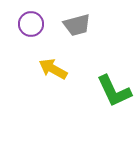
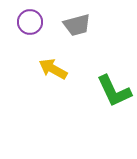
purple circle: moved 1 px left, 2 px up
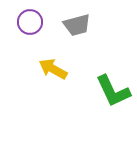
green L-shape: moved 1 px left
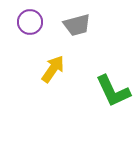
yellow arrow: rotated 96 degrees clockwise
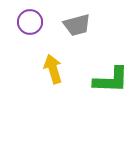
yellow arrow: rotated 52 degrees counterclockwise
green L-shape: moved 2 px left, 11 px up; rotated 63 degrees counterclockwise
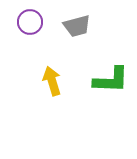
gray trapezoid: moved 1 px down
yellow arrow: moved 1 px left, 12 px down
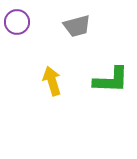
purple circle: moved 13 px left
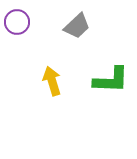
gray trapezoid: rotated 28 degrees counterclockwise
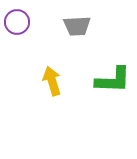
gray trapezoid: rotated 40 degrees clockwise
green L-shape: moved 2 px right
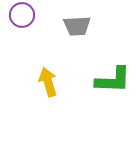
purple circle: moved 5 px right, 7 px up
yellow arrow: moved 4 px left, 1 px down
